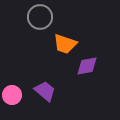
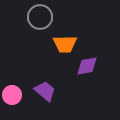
orange trapezoid: rotated 20 degrees counterclockwise
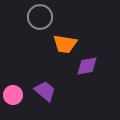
orange trapezoid: rotated 10 degrees clockwise
pink circle: moved 1 px right
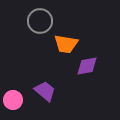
gray circle: moved 4 px down
orange trapezoid: moved 1 px right
pink circle: moved 5 px down
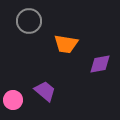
gray circle: moved 11 px left
purple diamond: moved 13 px right, 2 px up
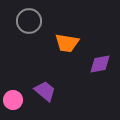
orange trapezoid: moved 1 px right, 1 px up
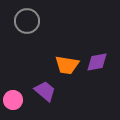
gray circle: moved 2 px left
orange trapezoid: moved 22 px down
purple diamond: moved 3 px left, 2 px up
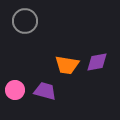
gray circle: moved 2 px left
purple trapezoid: rotated 25 degrees counterclockwise
pink circle: moved 2 px right, 10 px up
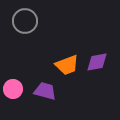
orange trapezoid: rotated 30 degrees counterclockwise
pink circle: moved 2 px left, 1 px up
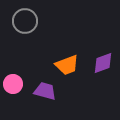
purple diamond: moved 6 px right, 1 px down; rotated 10 degrees counterclockwise
pink circle: moved 5 px up
